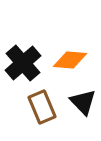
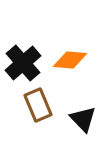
black triangle: moved 17 px down
brown rectangle: moved 4 px left, 2 px up
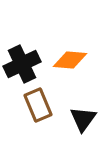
black cross: moved 1 px left, 1 px down; rotated 15 degrees clockwise
black triangle: rotated 20 degrees clockwise
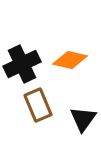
orange diamond: rotated 8 degrees clockwise
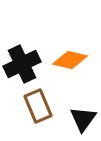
brown rectangle: moved 1 px down
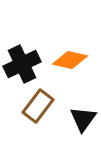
brown rectangle: rotated 60 degrees clockwise
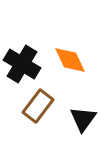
orange diamond: rotated 52 degrees clockwise
black cross: rotated 33 degrees counterclockwise
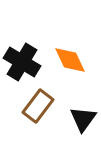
black cross: moved 2 px up
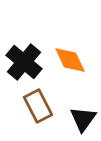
black cross: moved 2 px right; rotated 9 degrees clockwise
brown rectangle: rotated 64 degrees counterclockwise
